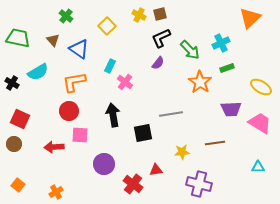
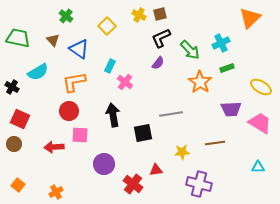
black cross: moved 4 px down
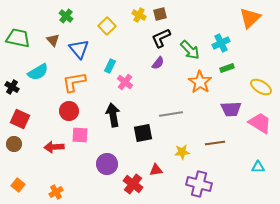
blue triangle: rotated 15 degrees clockwise
purple circle: moved 3 px right
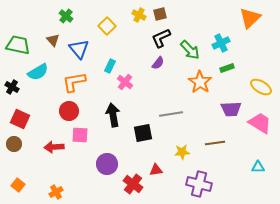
green trapezoid: moved 7 px down
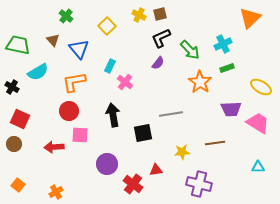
cyan cross: moved 2 px right, 1 px down
pink trapezoid: moved 2 px left
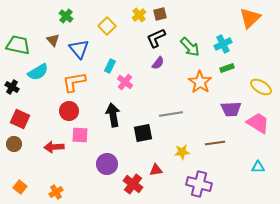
yellow cross: rotated 24 degrees clockwise
black L-shape: moved 5 px left
green arrow: moved 3 px up
orange square: moved 2 px right, 2 px down
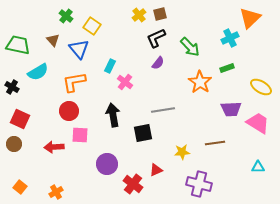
yellow square: moved 15 px left; rotated 12 degrees counterclockwise
cyan cross: moved 7 px right, 6 px up
gray line: moved 8 px left, 4 px up
red triangle: rotated 16 degrees counterclockwise
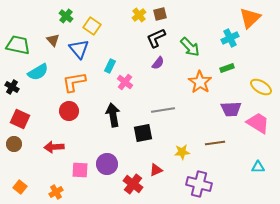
pink square: moved 35 px down
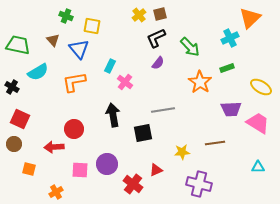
green cross: rotated 16 degrees counterclockwise
yellow square: rotated 24 degrees counterclockwise
red circle: moved 5 px right, 18 px down
orange square: moved 9 px right, 18 px up; rotated 24 degrees counterclockwise
